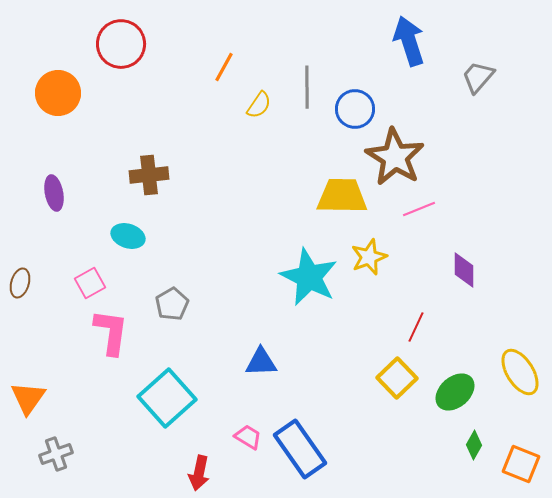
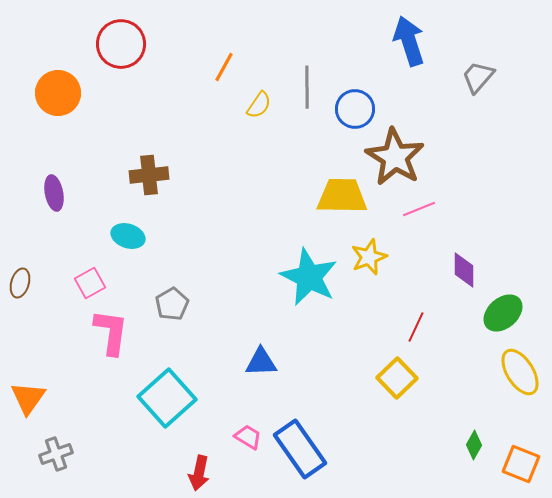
green ellipse: moved 48 px right, 79 px up
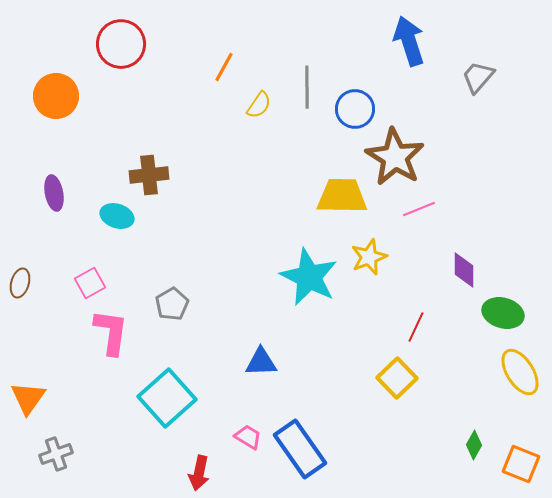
orange circle: moved 2 px left, 3 px down
cyan ellipse: moved 11 px left, 20 px up
green ellipse: rotated 57 degrees clockwise
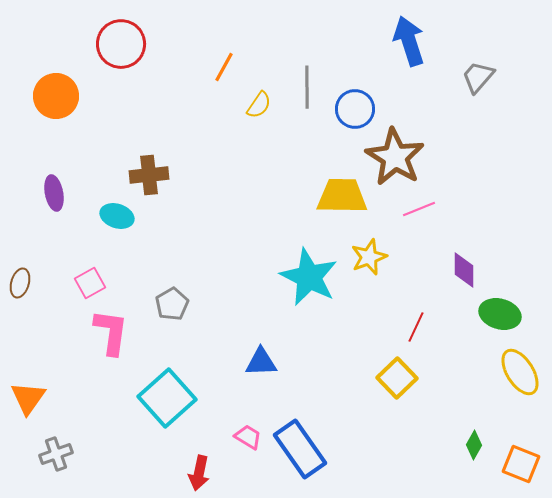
green ellipse: moved 3 px left, 1 px down
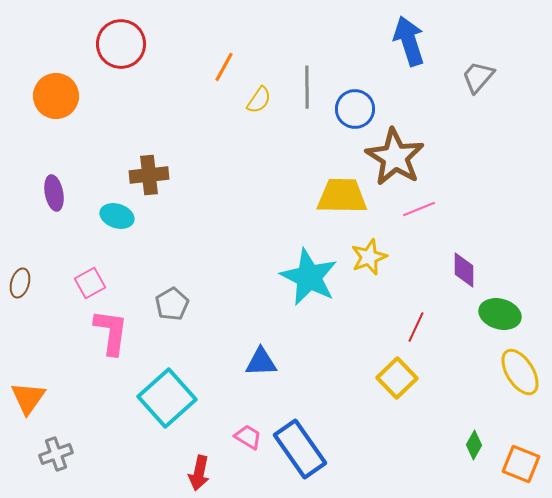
yellow semicircle: moved 5 px up
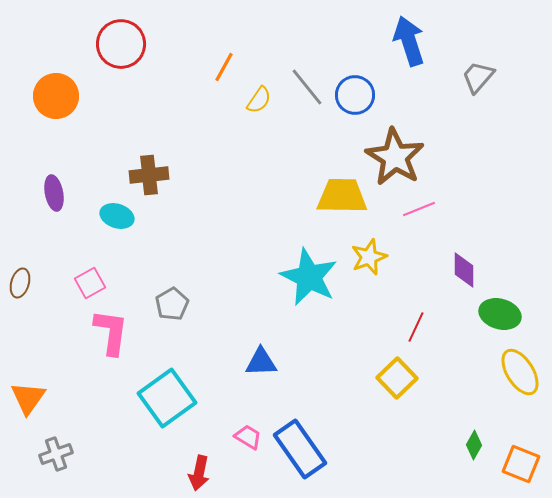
gray line: rotated 39 degrees counterclockwise
blue circle: moved 14 px up
cyan square: rotated 6 degrees clockwise
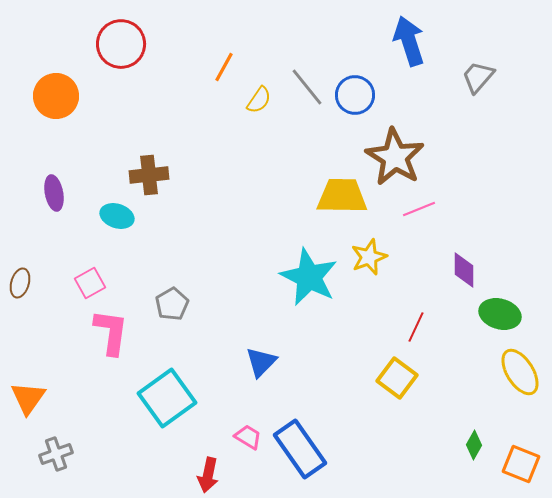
blue triangle: rotated 44 degrees counterclockwise
yellow square: rotated 9 degrees counterclockwise
red arrow: moved 9 px right, 2 px down
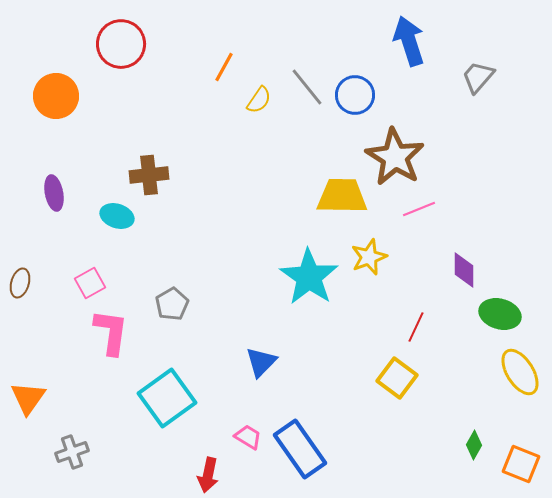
cyan star: rotated 8 degrees clockwise
gray cross: moved 16 px right, 2 px up
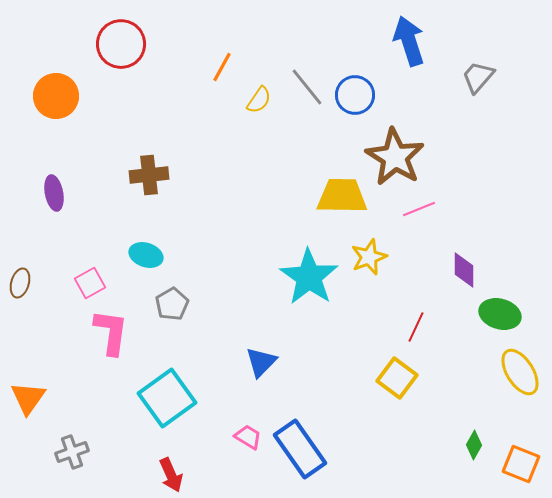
orange line: moved 2 px left
cyan ellipse: moved 29 px right, 39 px down
red arrow: moved 37 px left; rotated 36 degrees counterclockwise
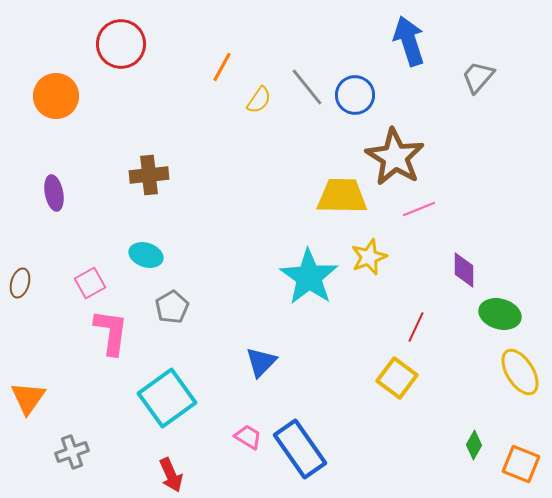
gray pentagon: moved 3 px down
